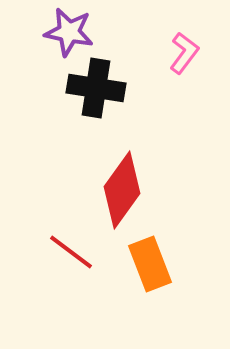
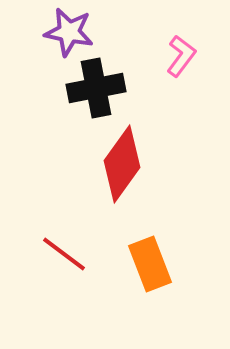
pink L-shape: moved 3 px left, 3 px down
black cross: rotated 20 degrees counterclockwise
red diamond: moved 26 px up
red line: moved 7 px left, 2 px down
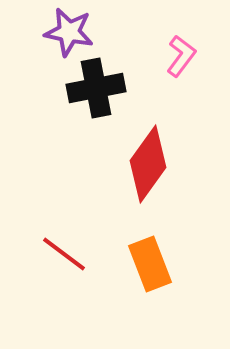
red diamond: moved 26 px right
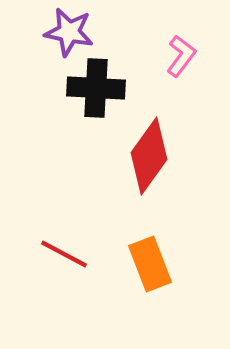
black cross: rotated 14 degrees clockwise
red diamond: moved 1 px right, 8 px up
red line: rotated 9 degrees counterclockwise
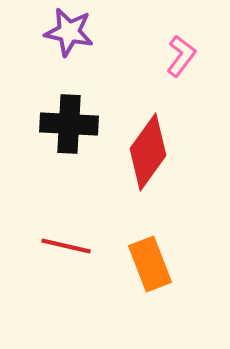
black cross: moved 27 px left, 36 px down
red diamond: moved 1 px left, 4 px up
red line: moved 2 px right, 8 px up; rotated 15 degrees counterclockwise
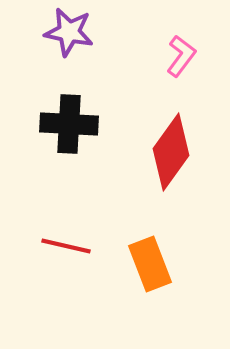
red diamond: moved 23 px right
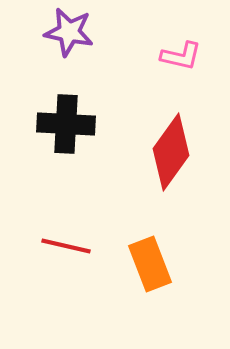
pink L-shape: rotated 66 degrees clockwise
black cross: moved 3 px left
